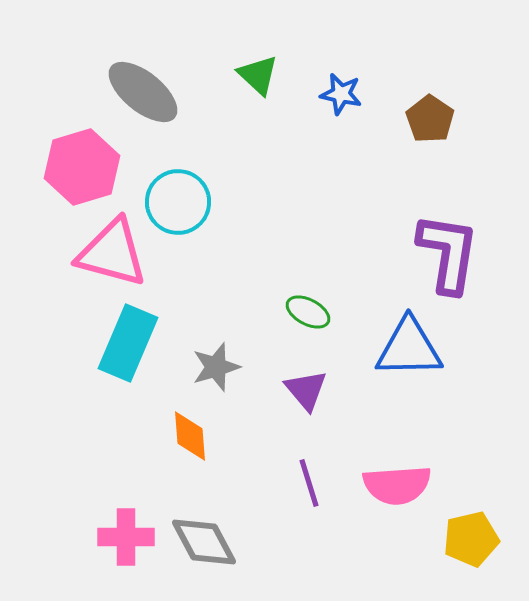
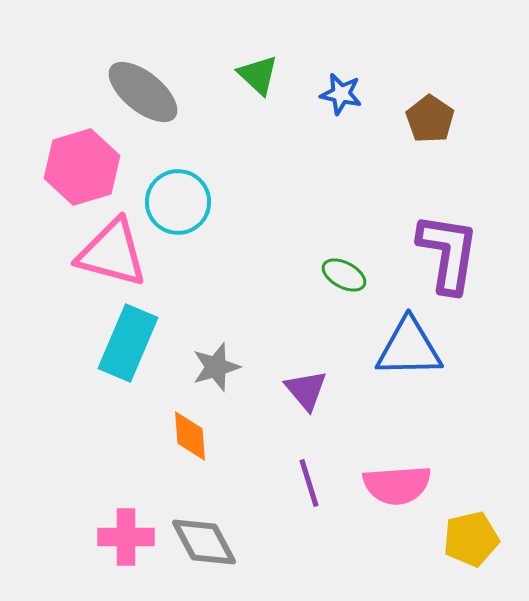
green ellipse: moved 36 px right, 37 px up
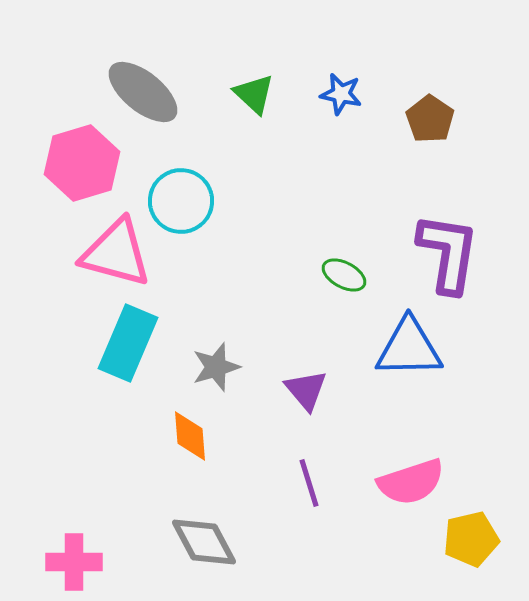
green triangle: moved 4 px left, 19 px down
pink hexagon: moved 4 px up
cyan circle: moved 3 px right, 1 px up
pink triangle: moved 4 px right
pink semicircle: moved 14 px right, 3 px up; rotated 14 degrees counterclockwise
pink cross: moved 52 px left, 25 px down
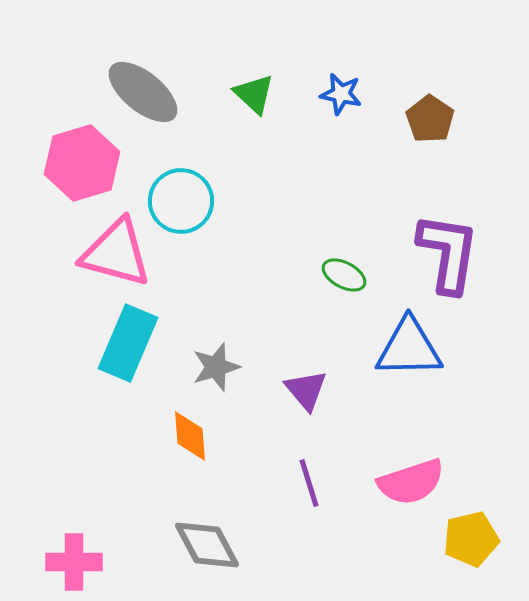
gray diamond: moved 3 px right, 3 px down
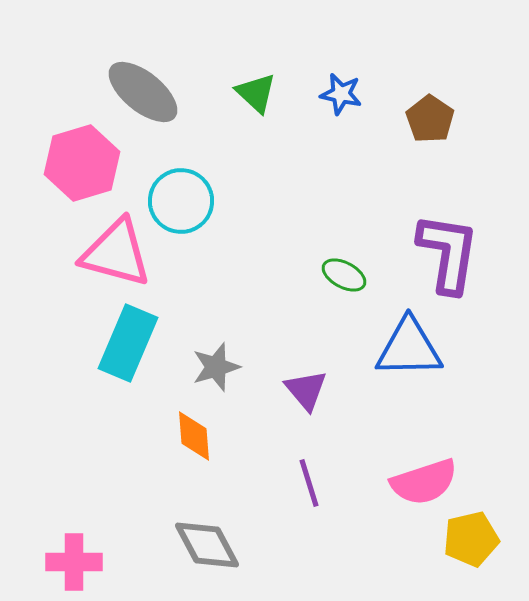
green triangle: moved 2 px right, 1 px up
orange diamond: moved 4 px right
pink semicircle: moved 13 px right
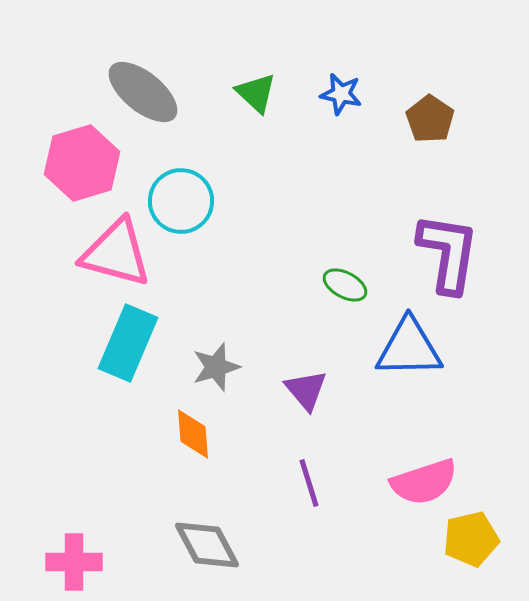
green ellipse: moved 1 px right, 10 px down
orange diamond: moved 1 px left, 2 px up
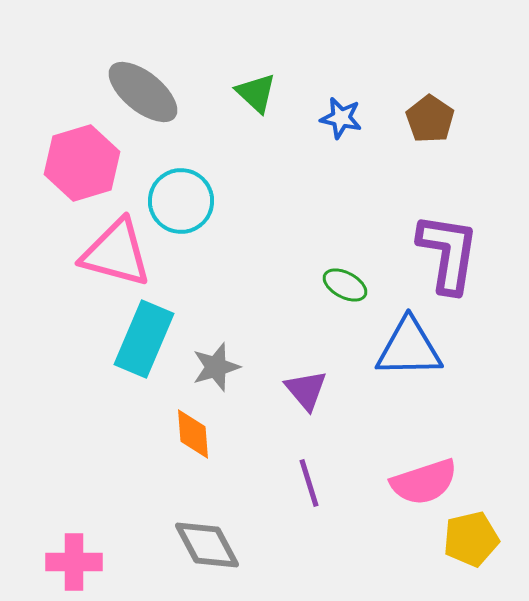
blue star: moved 24 px down
cyan rectangle: moved 16 px right, 4 px up
